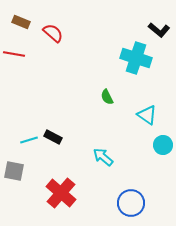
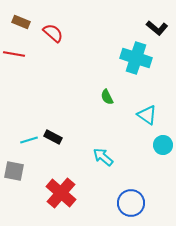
black L-shape: moved 2 px left, 2 px up
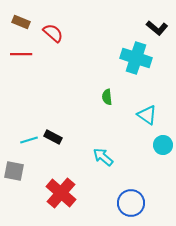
red line: moved 7 px right; rotated 10 degrees counterclockwise
green semicircle: rotated 21 degrees clockwise
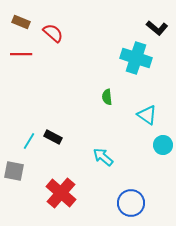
cyan line: moved 1 px down; rotated 42 degrees counterclockwise
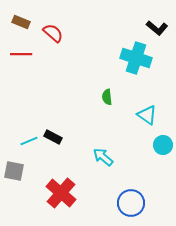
cyan line: rotated 36 degrees clockwise
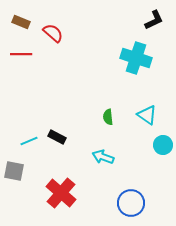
black L-shape: moved 3 px left, 8 px up; rotated 65 degrees counterclockwise
green semicircle: moved 1 px right, 20 px down
black rectangle: moved 4 px right
cyan arrow: rotated 20 degrees counterclockwise
